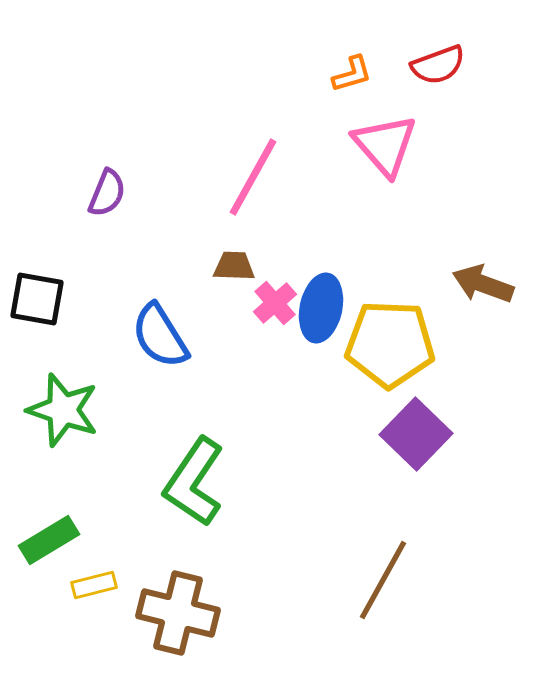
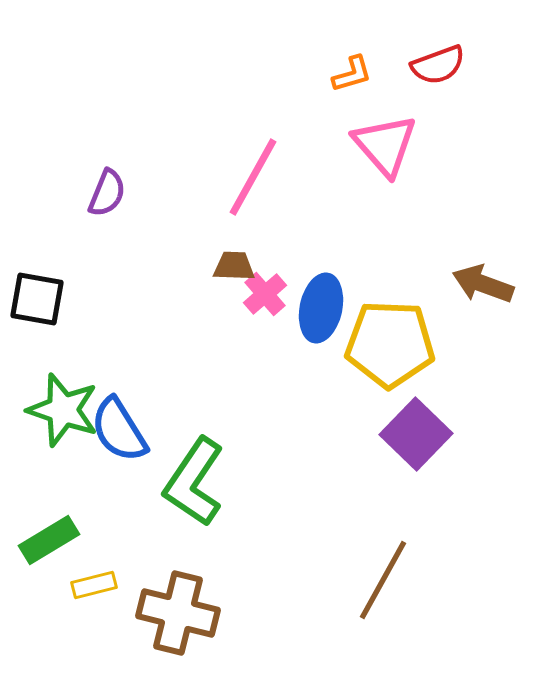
pink cross: moved 10 px left, 9 px up
blue semicircle: moved 41 px left, 94 px down
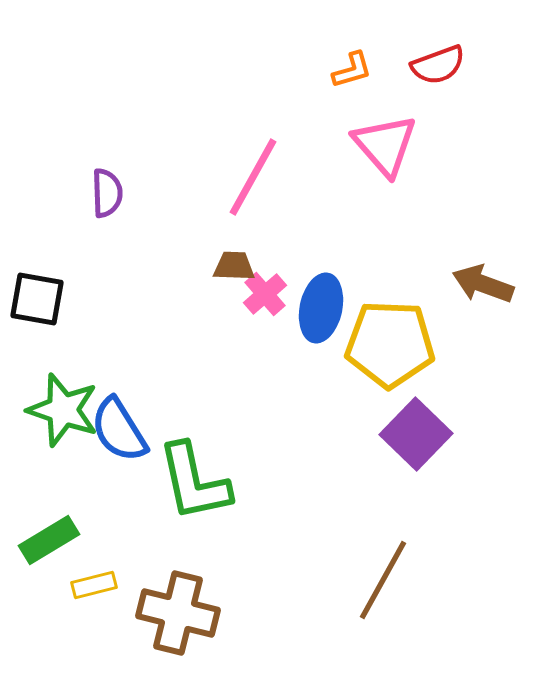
orange L-shape: moved 4 px up
purple semicircle: rotated 24 degrees counterclockwise
green L-shape: rotated 46 degrees counterclockwise
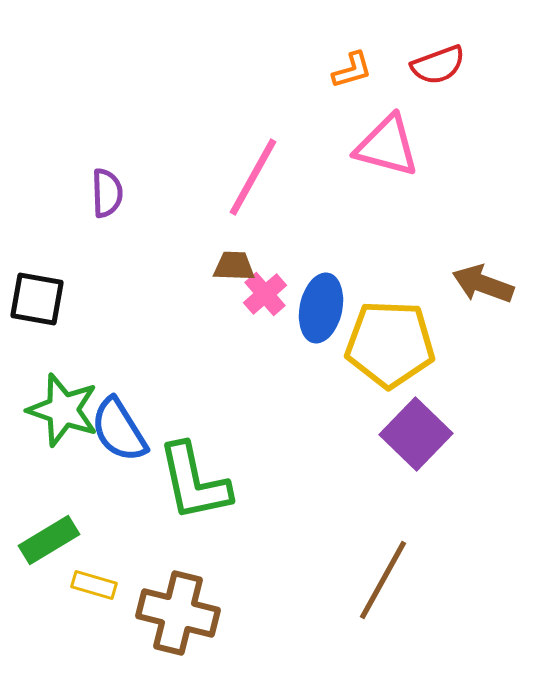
pink triangle: moved 2 px right, 1 px down; rotated 34 degrees counterclockwise
yellow rectangle: rotated 30 degrees clockwise
